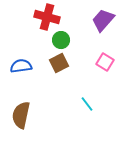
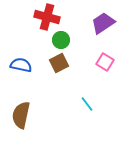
purple trapezoid: moved 3 px down; rotated 15 degrees clockwise
blue semicircle: moved 1 px up; rotated 20 degrees clockwise
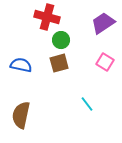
brown square: rotated 12 degrees clockwise
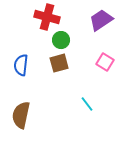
purple trapezoid: moved 2 px left, 3 px up
blue semicircle: rotated 95 degrees counterclockwise
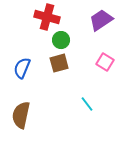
blue semicircle: moved 1 px right, 3 px down; rotated 15 degrees clockwise
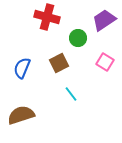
purple trapezoid: moved 3 px right
green circle: moved 17 px right, 2 px up
brown square: rotated 12 degrees counterclockwise
cyan line: moved 16 px left, 10 px up
brown semicircle: rotated 60 degrees clockwise
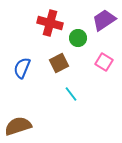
red cross: moved 3 px right, 6 px down
pink square: moved 1 px left
brown semicircle: moved 3 px left, 11 px down
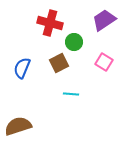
green circle: moved 4 px left, 4 px down
cyan line: rotated 49 degrees counterclockwise
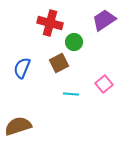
pink square: moved 22 px down; rotated 18 degrees clockwise
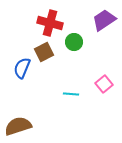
brown square: moved 15 px left, 11 px up
